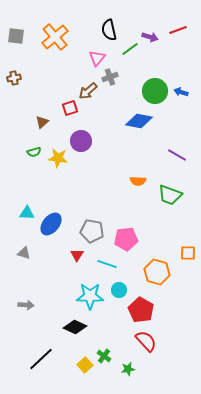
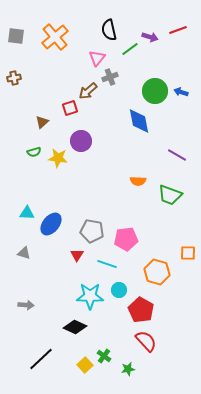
blue diamond: rotated 68 degrees clockwise
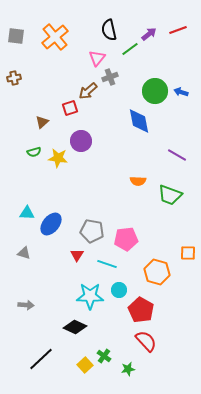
purple arrow: moved 1 px left, 3 px up; rotated 56 degrees counterclockwise
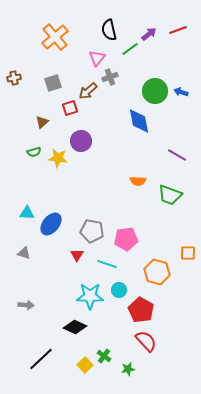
gray square: moved 37 px right, 47 px down; rotated 24 degrees counterclockwise
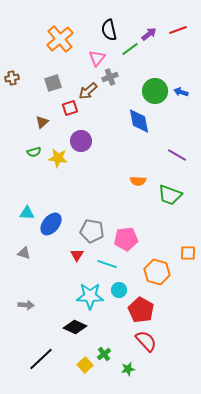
orange cross: moved 5 px right, 2 px down
brown cross: moved 2 px left
green cross: moved 2 px up; rotated 16 degrees clockwise
